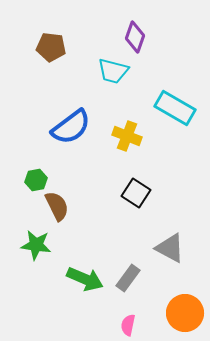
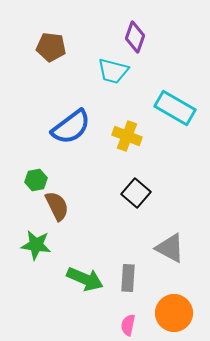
black square: rotated 8 degrees clockwise
gray rectangle: rotated 32 degrees counterclockwise
orange circle: moved 11 px left
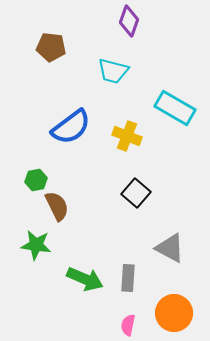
purple diamond: moved 6 px left, 16 px up
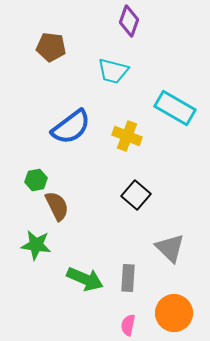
black square: moved 2 px down
gray triangle: rotated 16 degrees clockwise
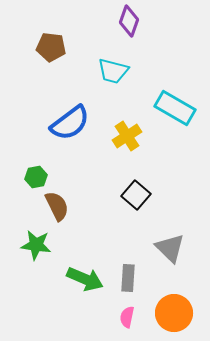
blue semicircle: moved 1 px left, 4 px up
yellow cross: rotated 36 degrees clockwise
green hexagon: moved 3 px up
pink semicircle: moved 1 px left, 8 px up
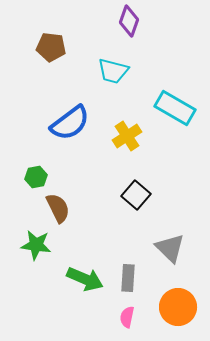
brown semicircle: moved 1 px right, 2 px down
orange circle: moved 4 px right, 6 px up
